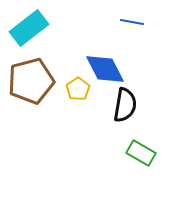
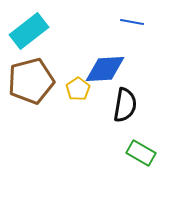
cyan rectangle: moved 3 px down
blue diamond: rotated 66 degrees counterclockwise
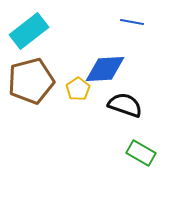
black semicircle: rotated 80 degrees counterclockwise
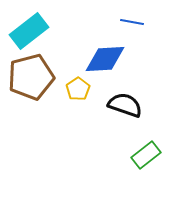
blue diamond: moved 10 px up
brown pentagon: moved 4 px up
green rectangle: moved 5 px right, 2 px down; rotated 68 degrees counterclockwise
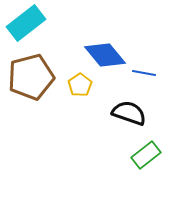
blue line: moved 12 px right, 51 px down
cyan rectangle: moved 3 px left, 8 px up
blue diamond: moved 4 px up; rotated 54 degrees clockwise
yellow pentagon: moved 2 px right, 4 px up
black semicircle: moved 4 px right, 8 px down
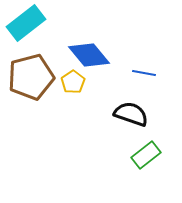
blue diamond: moved 16 px left
yellow pentagon: moved 7 px left, 3 px up
black semicircle: moved 2 px right, 1 px down
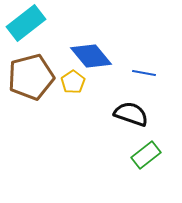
blue diamond: moved 2 px right, 1 px down
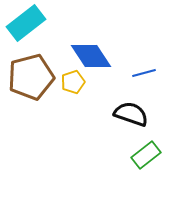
blue diamond: rotated 6 degrees clockwise
blue line: rotated 25 degrees counterclockwise
yellow pentagon: rotated 15 degrees clockwise
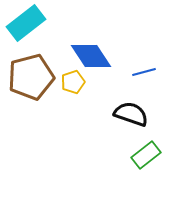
blue line: moved 1 px up
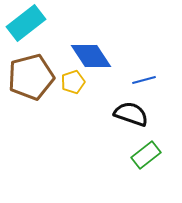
blue line: moved 8 px down
